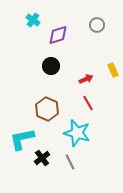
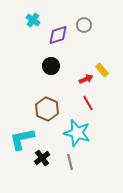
gray circle: moved 13 px left
yellow rectangle: moved 11 px left; rotated 16 degrees counterclockwise
gray line: rotated 14 degrees clockwise
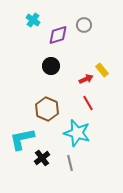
gray line: moved 1 px down
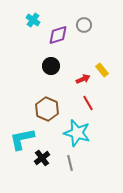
red arrow: moved 3 px left
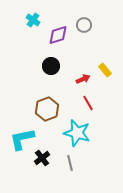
yellow rectangle: moved 3 px right
brown hexagon: rotated 15 degrees clockwise
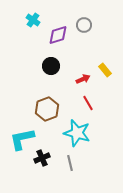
black cross: rotated 14 degrees clockwise
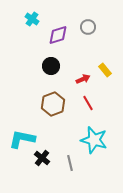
cyan cross: moved 1 px left, 1 px up
gray circle: moved 4 px right, 2 px down
brown hexagon: moved 6 px right, 5 px up
cyan star: moved 17 px right, 7 px down
cyan L-shape: rotated 24 degrees clockwise
black cross: rotated 28 degrees counterclockwise
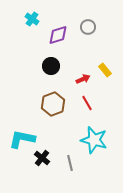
red line: moved 1 px left
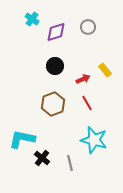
purple diamond: moved 2 px left, 3 px up
black circle: moved 4 px right
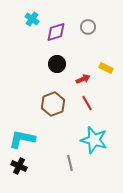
black circle: moved 2 px right, 2 px up
yellow rectangle: moved 1 px right, 2 px up; rotated 24 degrees counterclockwise
black cross: moved 23 px left, 8 px down; rotated 14 degrees counterclockwise
